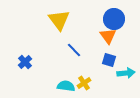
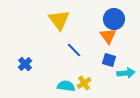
blue cross: moved 2 px down
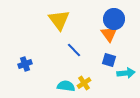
orange triangle: moved 1 px right, 2 px up
blue cross: rotated 24 degrees clockwise
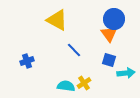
yellow triangle: moved 2 px left; rotated 25 degrees counterclockwise
blue cross: moved 2 px right, 3 px up
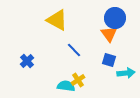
blue circle: moved 1 px right, 1 px up
blue cross: rotated 24 degrees counterclockwise
yellow cross: moved 6 px left, 3 px up
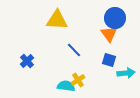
yellow triangle: rotated 25 degrees counterclockwise
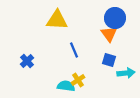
blue line: rotated 21 degrees clockwise
